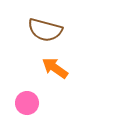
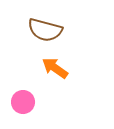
pink circle: moved 4 px left, 1 px up
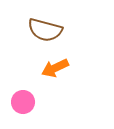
orange arrow: rotated 60 degrees counterclockwise
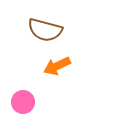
orange arrow: moved 2 px right, 2 px up
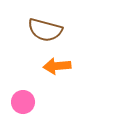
orange arrow: rotated 20 degrees clockwise
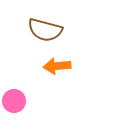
pink circle: moved 9 px left, 1 px up
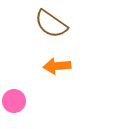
brown semicircle: moved 6 px right, 6 px up; rotated 20 degrees clockwise
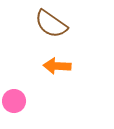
orange arrow: rotated 8 degrees clockwise
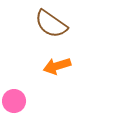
orange arrow: rotated 20 degrees counterclockwise
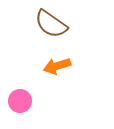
pink circle: moved 6 px right
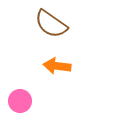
orange arrow: rotated 24 degrees clockwise
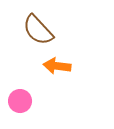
brown semicircle: moved 13 px left, 6 px down; rotated 12 degrees clockwise
